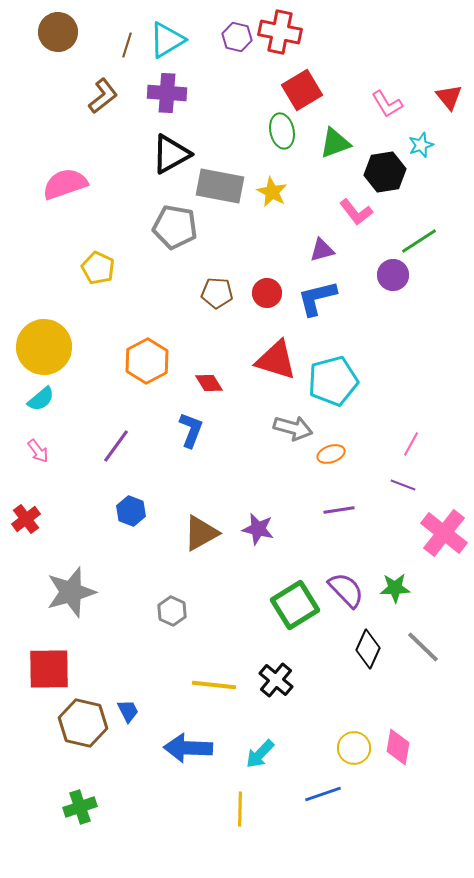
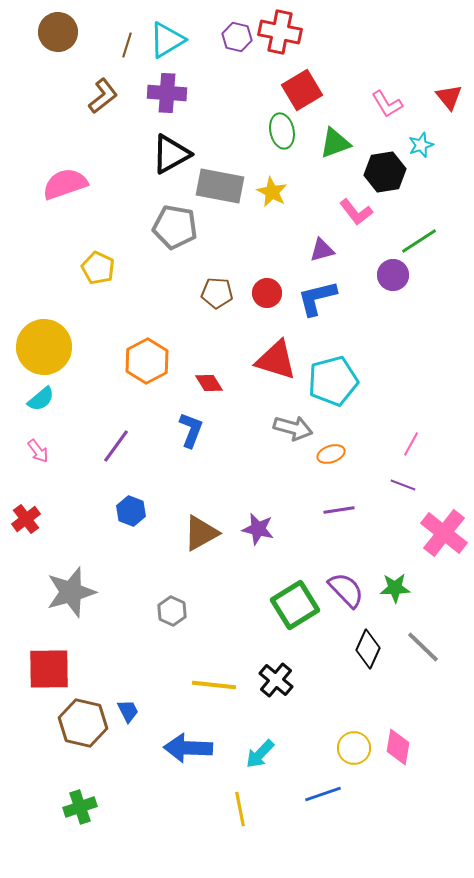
yellow line at (240, 809): rotated 12 degrees counterclockwise
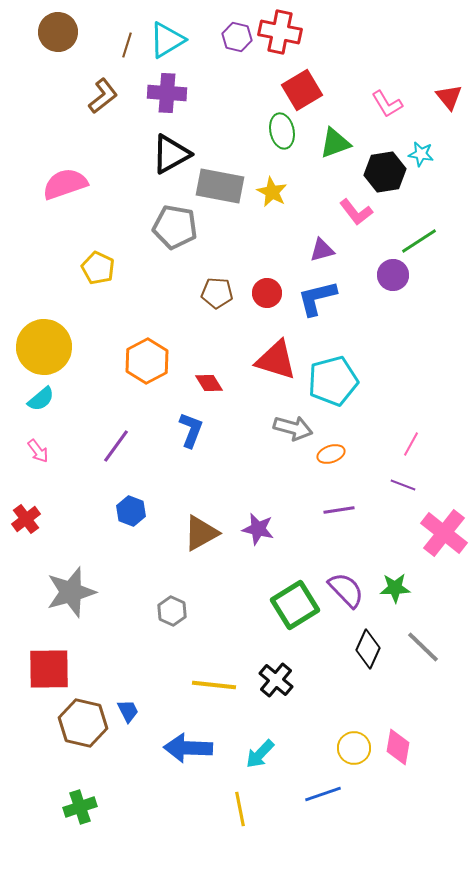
cyan star at (421, 145): moved 9 px down; rotated 30 degrees clockwise
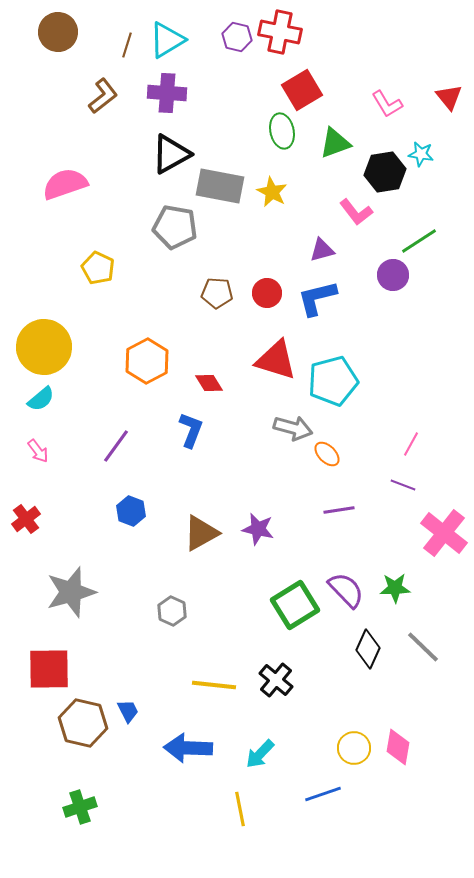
orange ellipse at (331, 454): moved 4 px left; rotated 64 degrees clockwise
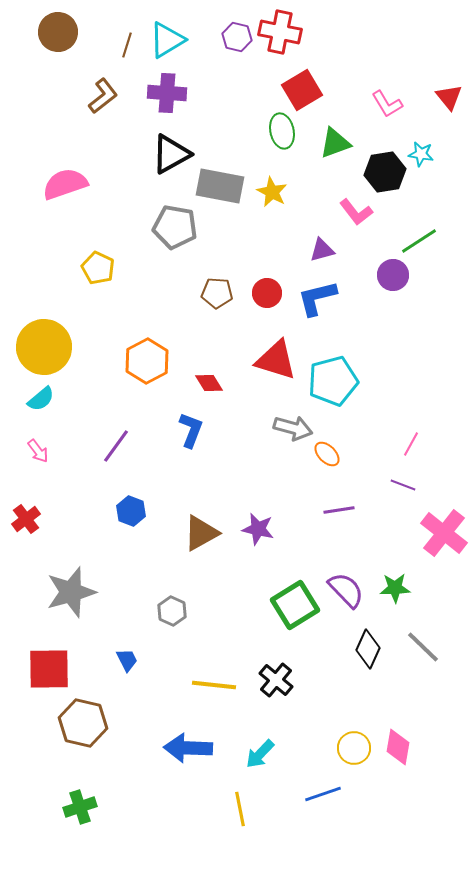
blue trapezoid at (128, 711): moved 1 px left, 51 px up
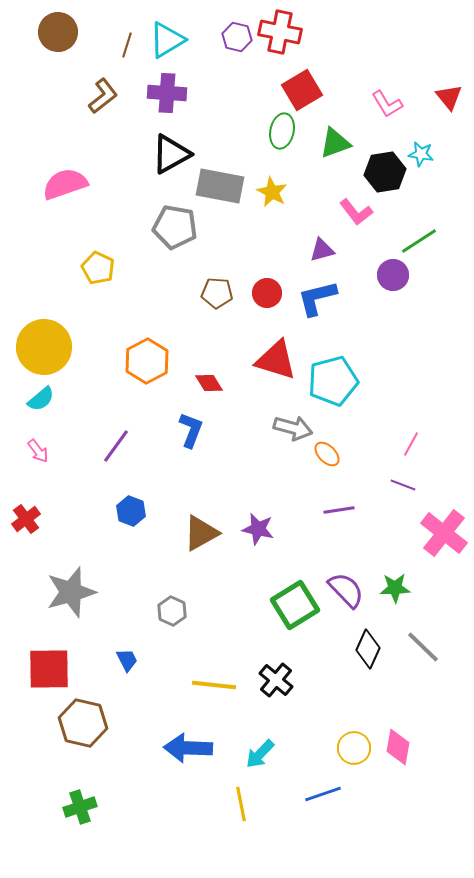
green ellipse at (282, 131): rotated 24 degrees clockwise
yellow line at (240, 809): moved 1 px right, 5 px up
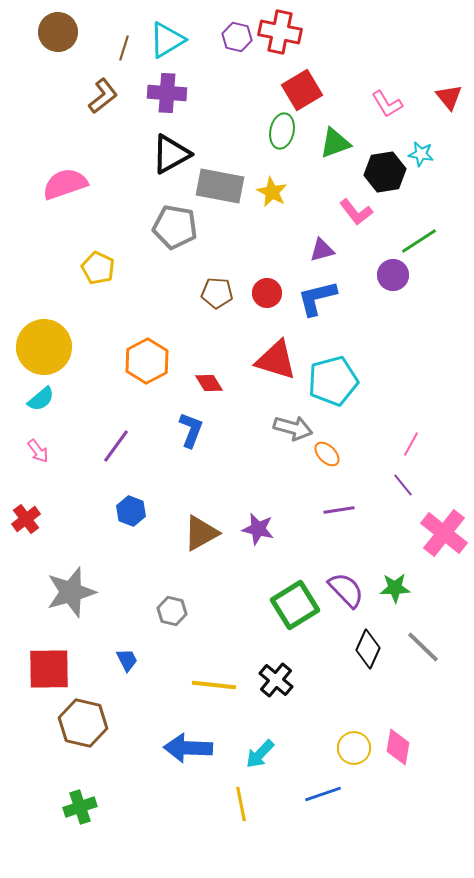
brown line at (127, 45): moved 3 px left, 3 px down
purple line at (403, 485): rotated 30 degrees clockwise
gray hexagon at (172, 611): rotated 12 degrees counterclockwise
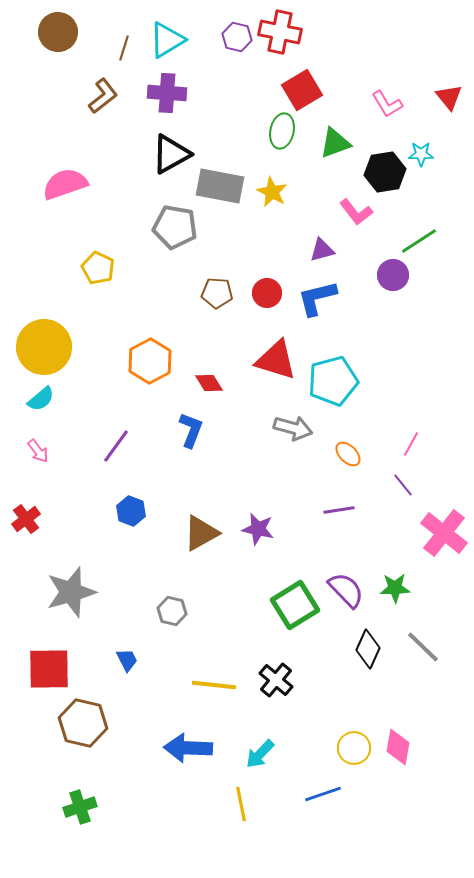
cyan star at (421, 154): rotated 10 degrees counterclockwise
orange hexagon at (147, 361): moved 3 px right
orange ellipse at (327, 454): moved 21 px right
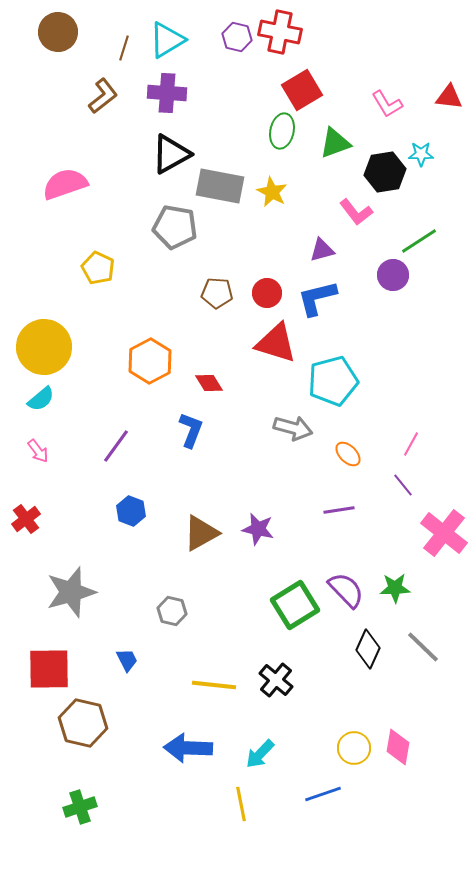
red triangle at (449, 97): rotated 44 degrees counterclockwise
red triangle at (276, 360): moved 17 px up
